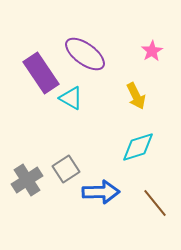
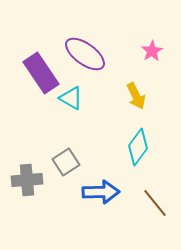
cyan diamond: rotated 36 degrees counterclockwise
gray square: moved 7 px up
gray cross: rotated 28 degrees clockwise
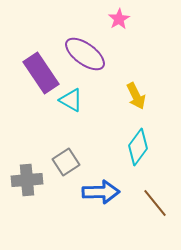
pink star: moved 33 px left, 32 px up
cyan triangle: moved 2 px down
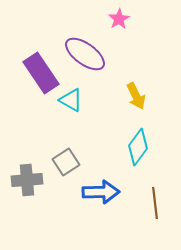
brown line: rotated 32 degrees clockwise
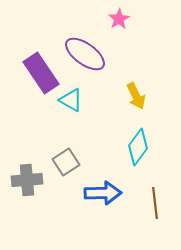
blue arrow: moved 2 px right, 1 px down
